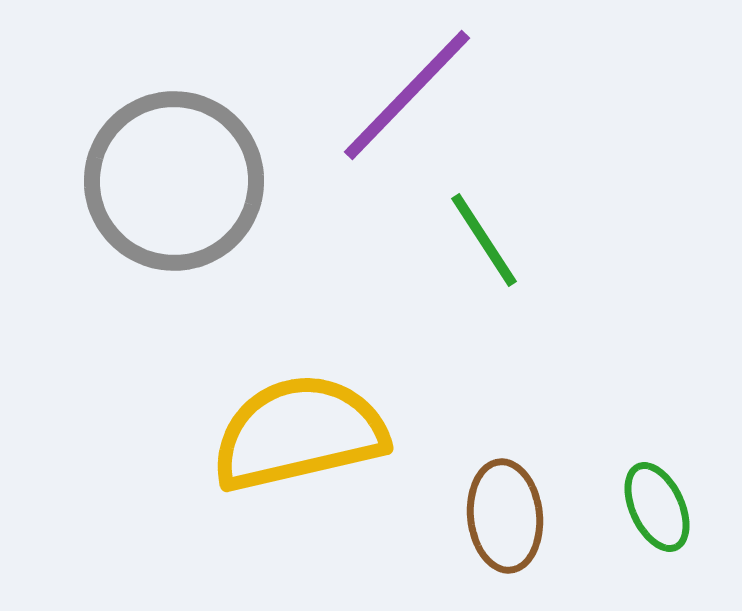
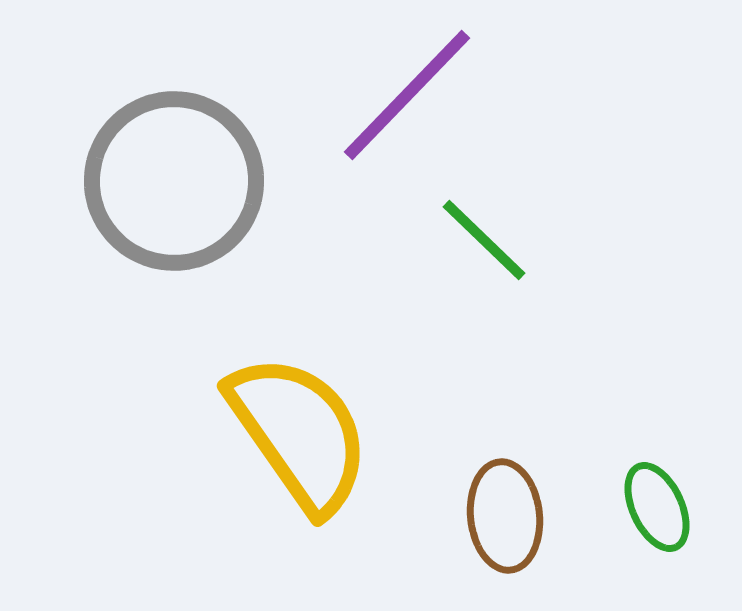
green line: rotated 13 degrees counterclockwise
yellow semicircle: rotated 68 degrees clockwise
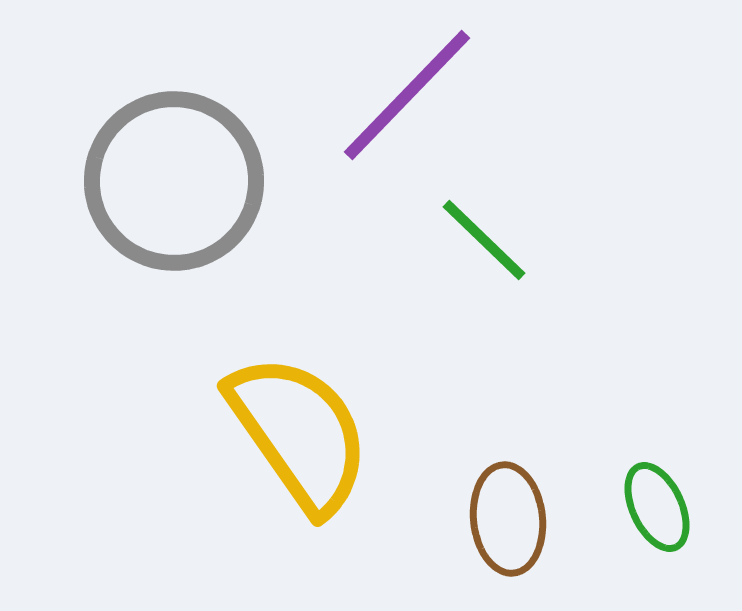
brown ellipse: moved 3 px right, 3 px down
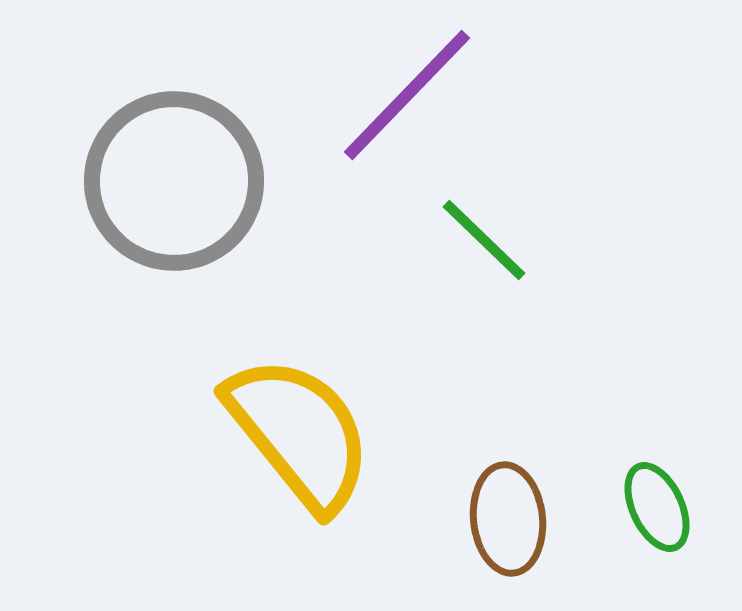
yellow semicircle: rotated 4 degrees counterclockwise
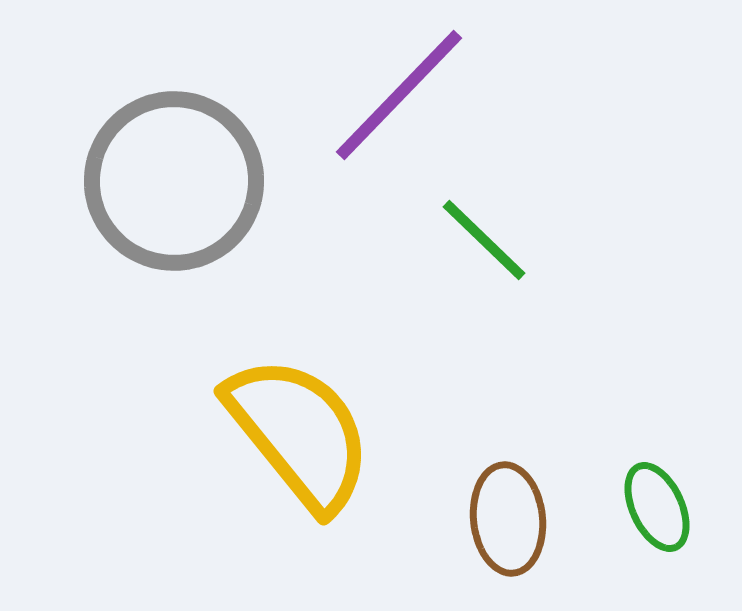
purple line: moved 8 px left
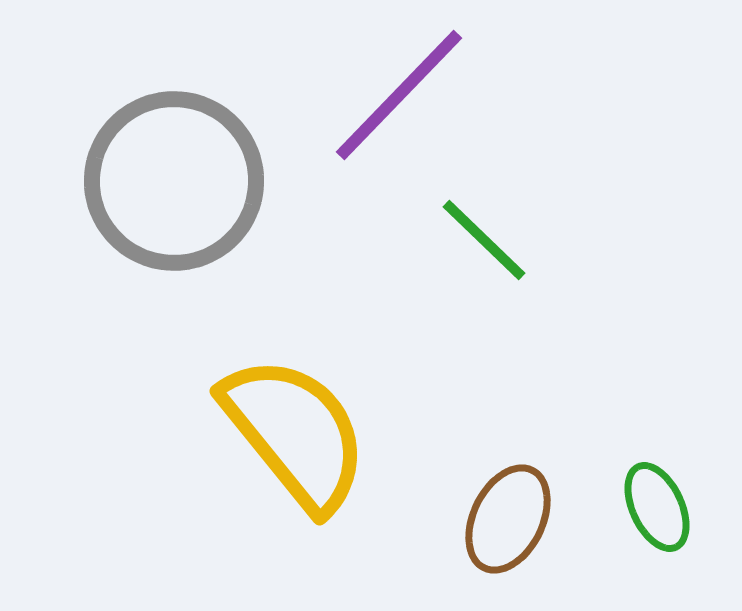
yellow semicircle: moved 4 px left
brown ellipse: rotated 32 degrees clockwise
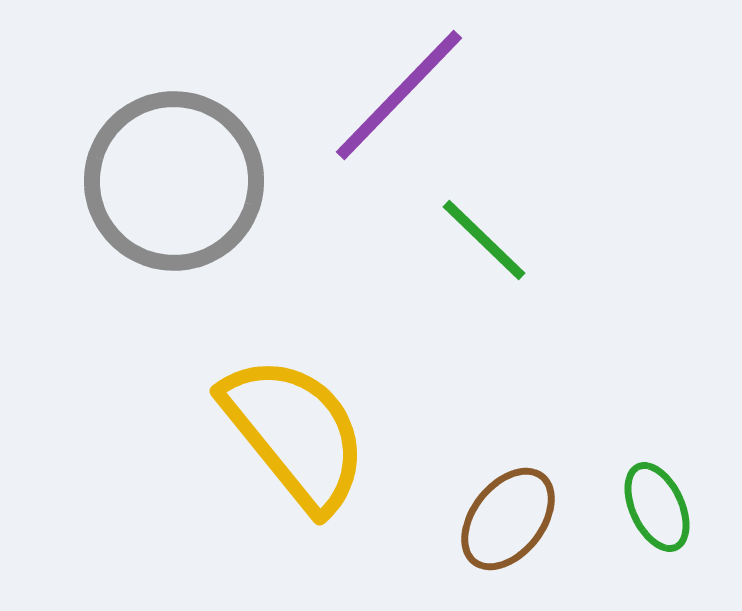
brown ellipse: rotated 12 degrees clockwise
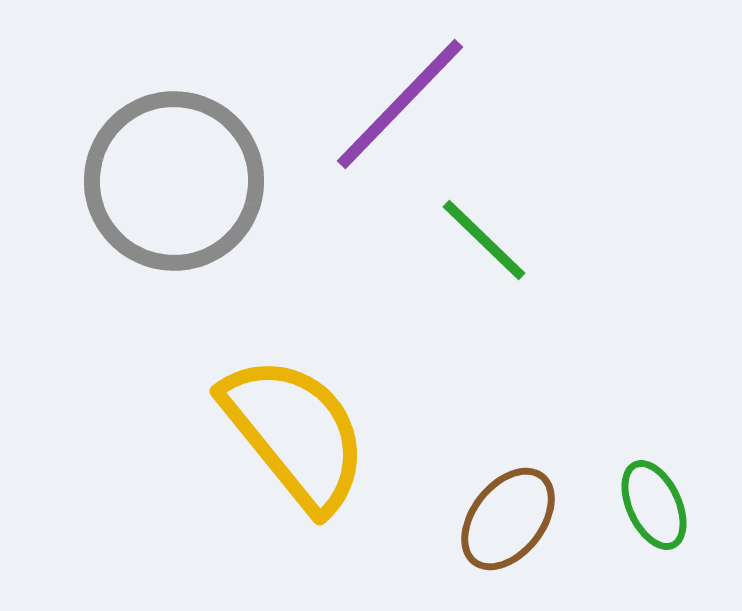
purple line: moved 1 px right, 9 px down
green ellipse: moved 3 px left, 2 px up
